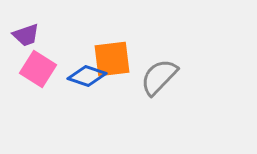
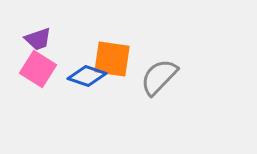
purple trapezoid: moved 12 px right, 4 px down
orange square: rotated 15 degrees clockwise
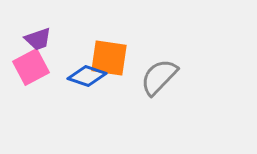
orange square: moved 3 px left, 1 px up
pink square: moved 7 px left, 2 px up; rotated 30 degrees clockwise
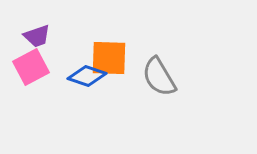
purple trapezoid: moved 1 px left, 3 px up
orange square: rotated 6 degrees counterclockwise
gray semicircle: rotated 75 degrees counterclockwise
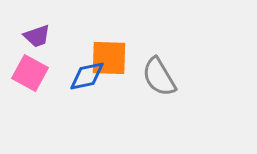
pink square: moved 1 px left, 6 px down; rotated 33 degrees counterclockwise
blue diamond: rotated 30 degrees counterclockwise
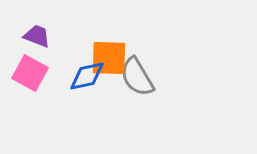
purple trapezoid: rotated 140 degrees counterclockwise
gray semicircle: moved 22 px left
